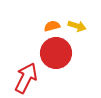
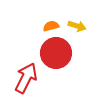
orange semicircle: moved 1 px left
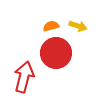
yellow arrow: moved 1 px right
red arrow: moved 2 px left, 1 px up; rotated 12 degrees counterclockwise
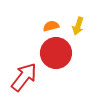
yellow arrow: rotated 90 degrees clockwise
red arrow: rotated 24 degrees clockwise
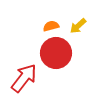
yellow arrow: rotated 30 degrees clockwise
red arrow: moved 1 px down
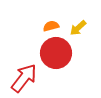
yellow arrow: moved 2 px down
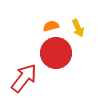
yellow arrow: rotated 72 degrees counterclockwise
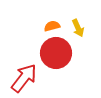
orange semicircle: moved 1 px right
